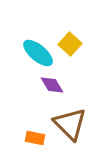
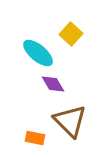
yellow square: moved 1 px right, 10 px up
purple diamond: moved 1 px right, 1 px up
brown triangle: moved 3 px up
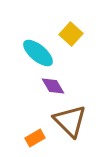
purple diamond: moved 2 px down
orange rectangle: rotated 42 degrees counterclockwise
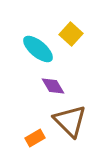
cyan ellipse: moved 4 px up
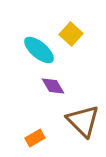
cyan ellipse: moved 1 px right, 1 px down
brown triangle: moved 13 px right
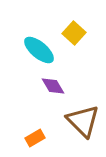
yellow square: moved 3 px right, 1 px up
